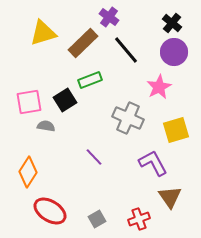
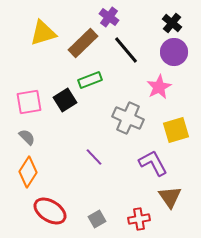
gray semicircle: moved 19 px left, 11 px down; rotated 36 degrees clockwise
red cross: rotated 10 degrees clockwise
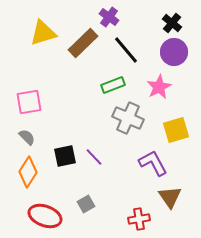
green rectangle: moved 23 px right, 5 px down
black square: moved 56 px down; rotated 20 degrees clockwise
red ellipse: moved 5 px left, 5 px down; rotated 12 degrees counterclockwise
gray square: moved 11 px left, 15 px up
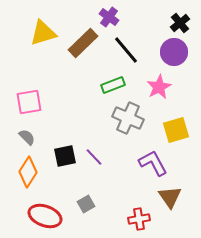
black cross: moved 8 px right; rotated 12 degrees clockwise
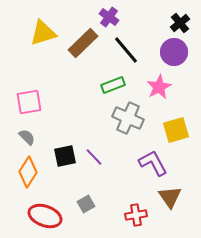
red cross: moved 3 px left, 4 px up
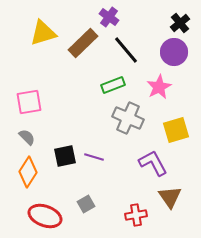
purple line: rotated 30 degrees counterclockwise
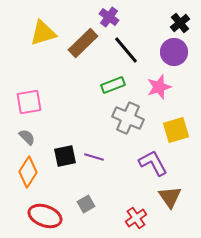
pink star: rotated 10 degrees clockwise
red cross: moved 3 px down; rotated 25 degrees counterclockwise
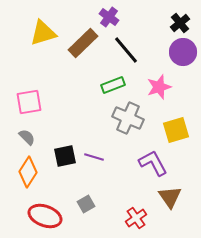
purple circle: moved 9 px right
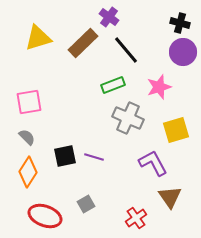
black cross: rotated 36 degrees counterclockwise
yellow triangle: moved 5 px left, 5 px down
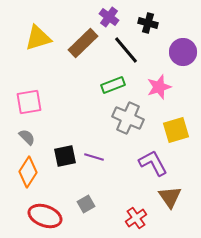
black cross: moved 32 px left
